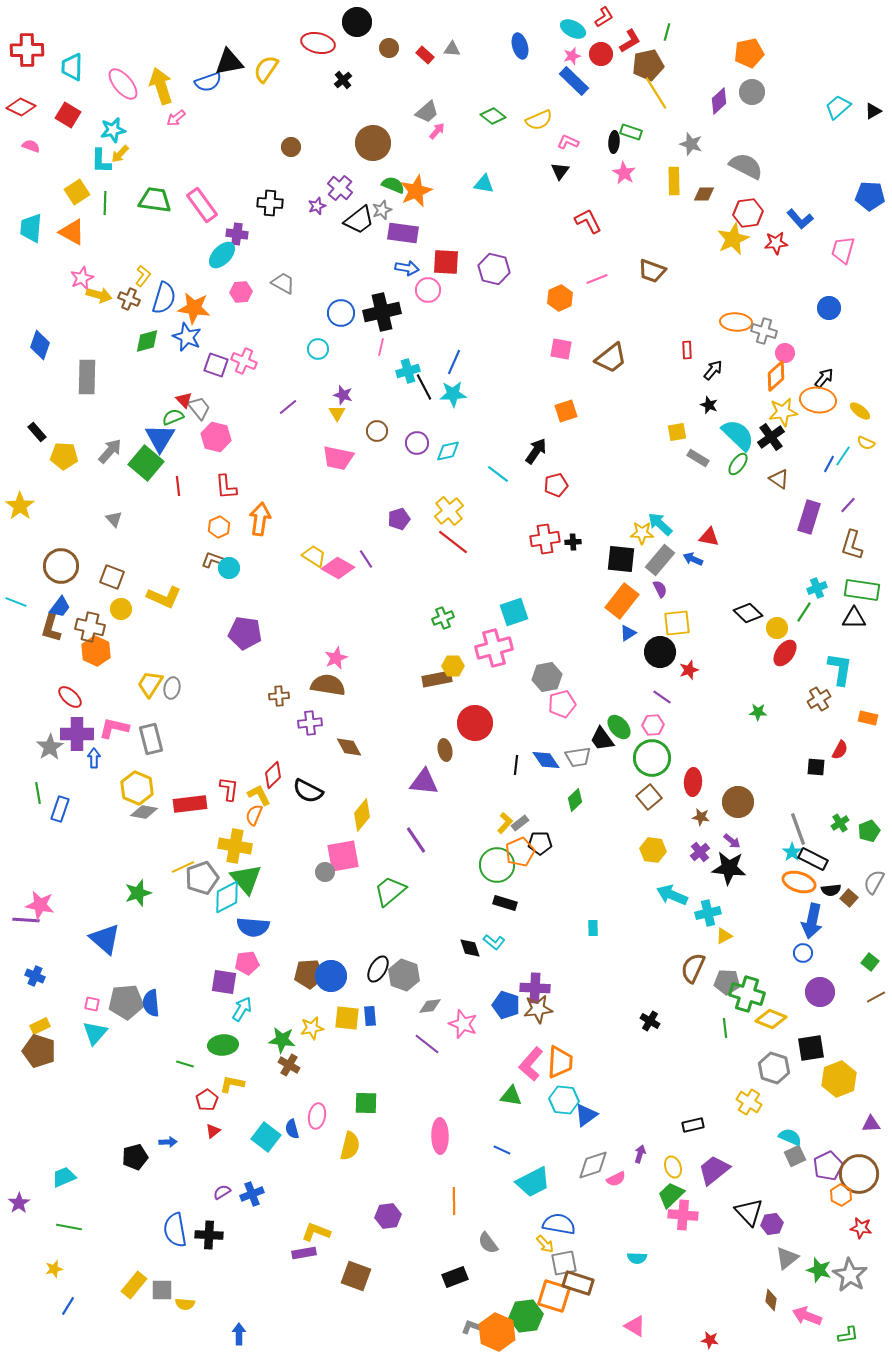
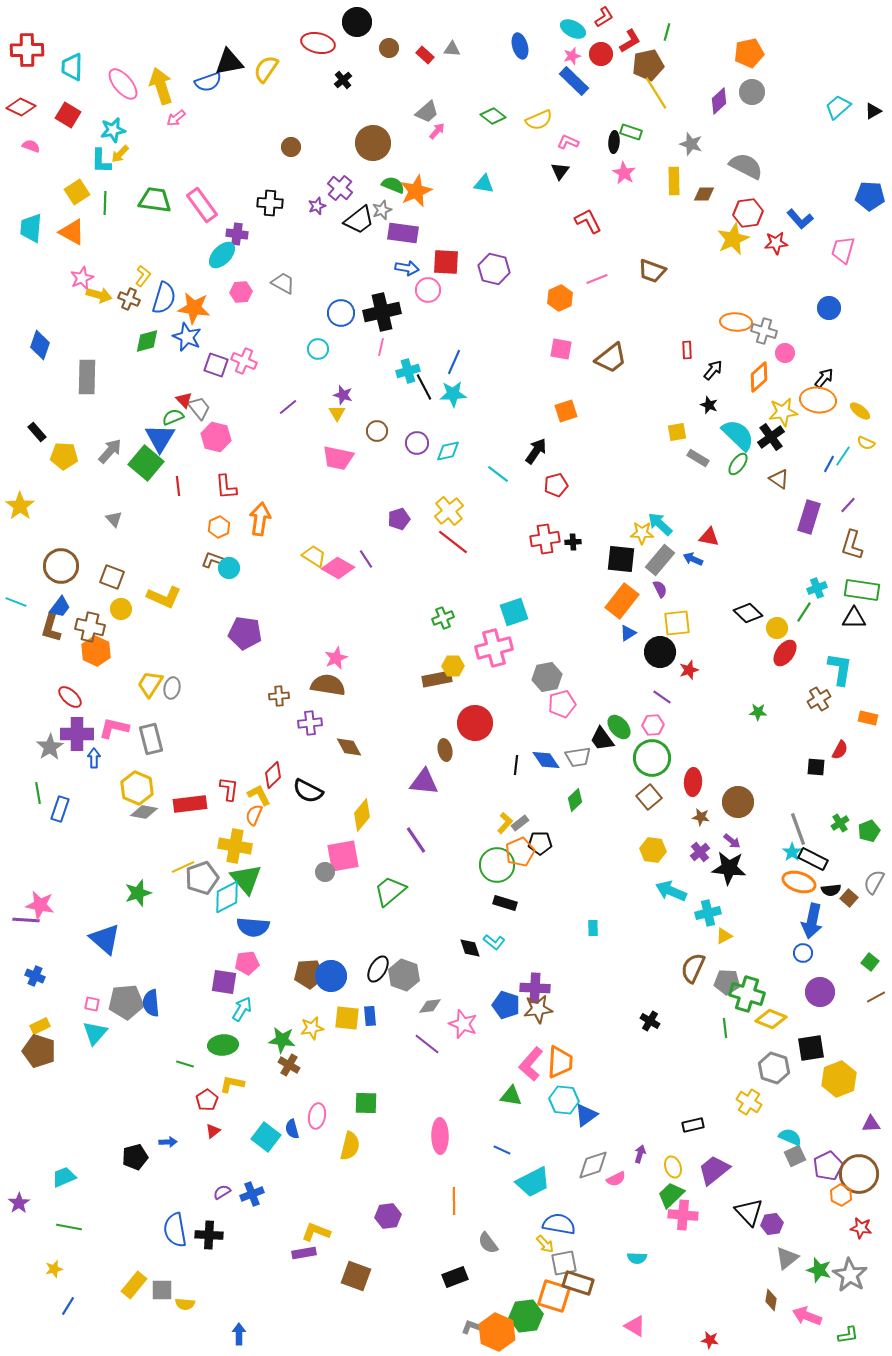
orange diamond at (776, 376): moved 17 px left, 1 px down
cyan arrow at (672, 895): moved 1 px left, 4 px up
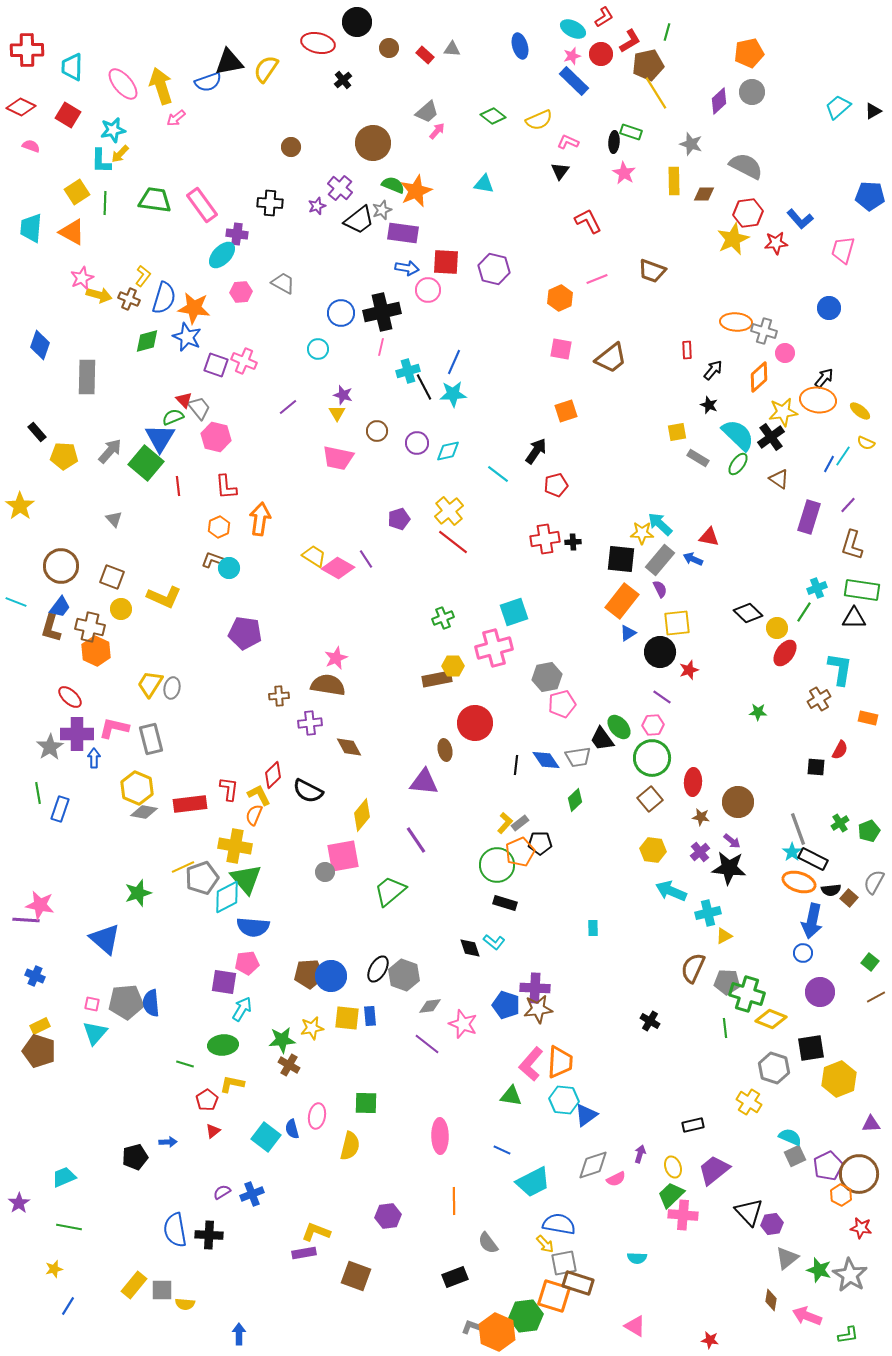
brown square at (649, 797): moved 1 px right, 2 px down
green star at (282, 1040): rotated 12 degrees counterclockwise
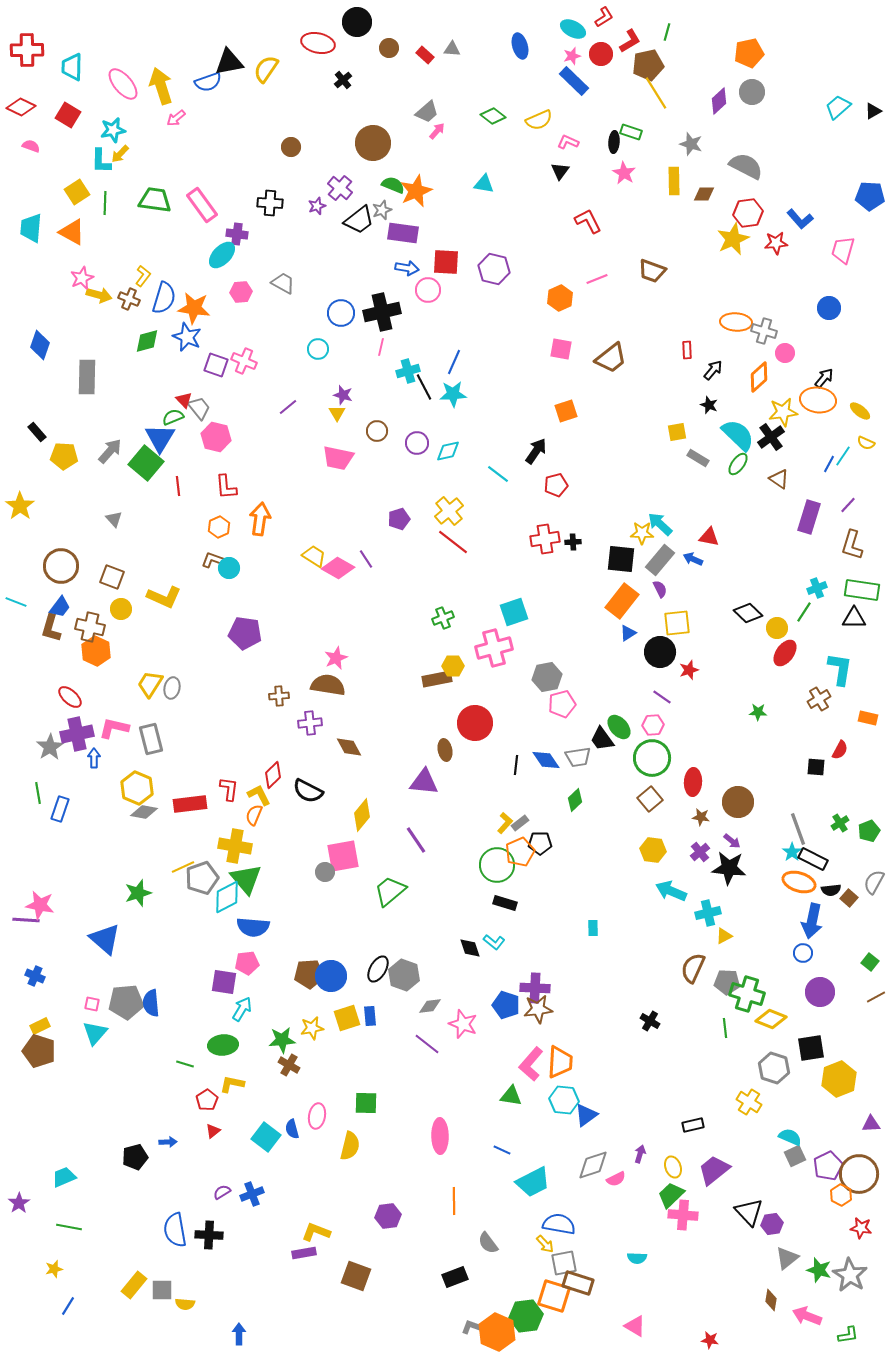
purple cross at (77, 734): rotated 12 degrees counterclockwise
yellow square at (347, 1018): rotated 24 degrees counterclockwise
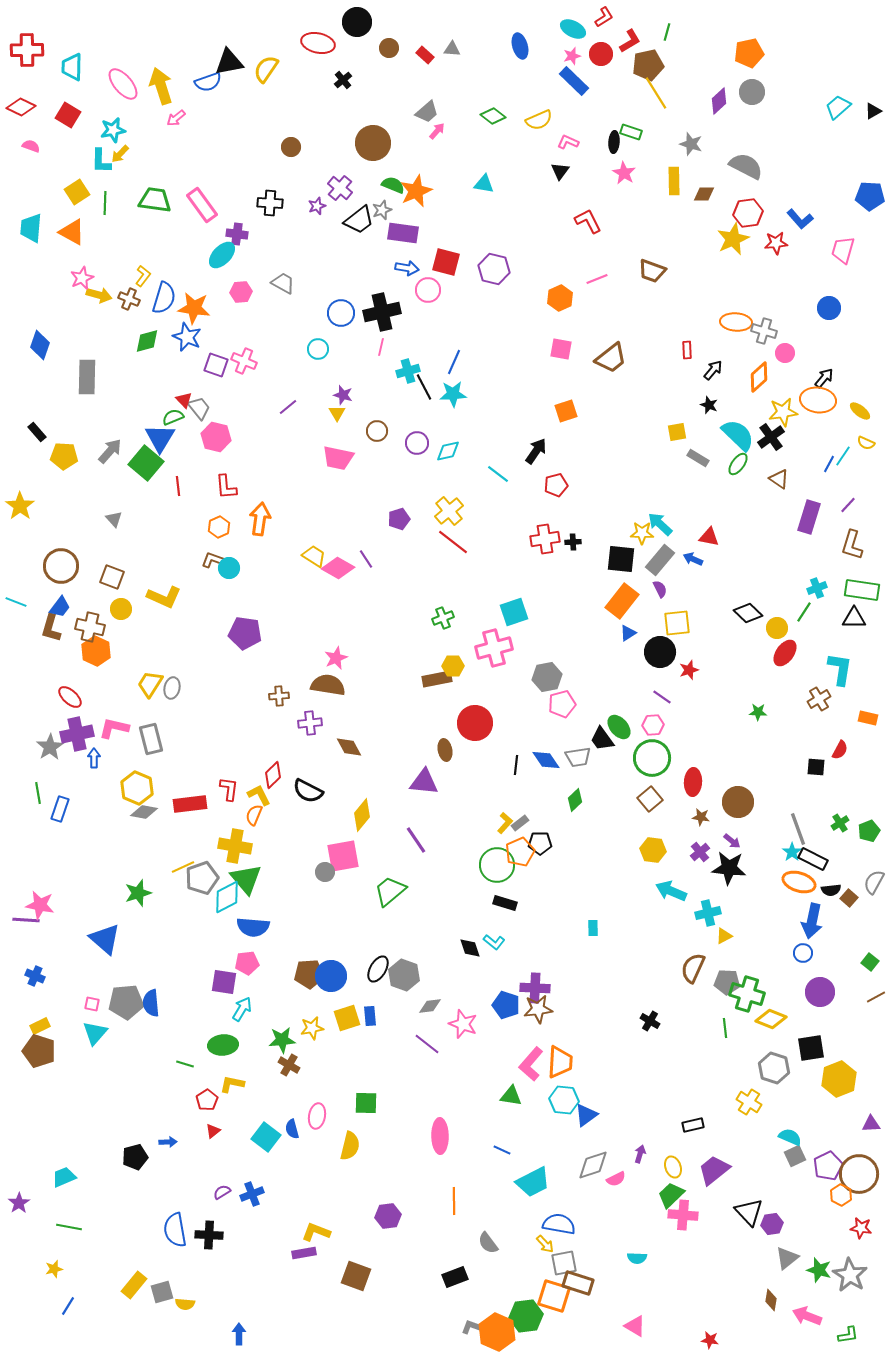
red square at (446, 262): rotated 12 degrees clockwise
gray square at (162, 1290): moved 2 px down; rotated 15 degrees counterclockwise
